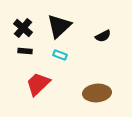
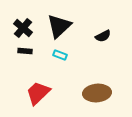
red trapezoid: moved 9 px down
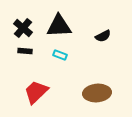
black triangle: rotated 40 degrees clockwise
red trapezoid: moved 2 px left, 1 px up
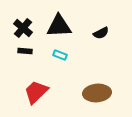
black semicircle: moved 2 px left, 3 px up
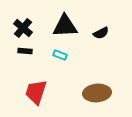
black triangle: moved 6 px right
red trapezoid: rotated 28 degrees counterclockwise
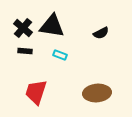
black triangle: moved 13 px left; rotated 12 degrees clockwise
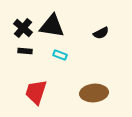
brown ellipse: moved 3 px left
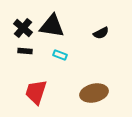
brown ellipse: rotated 8 degrees counterclockwise
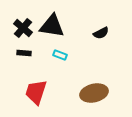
black rectangle: moved 1 px left, 2 px down
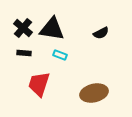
black triangle: moved 3 px down
red trapezoid: moved 3 px right, 8 px up
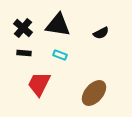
black triangle: moved 6 px right, 4 px up
red trapezoid: rotated 8 degrees clockwise
brown ellipse: rotated 36 degrees counterclockwise
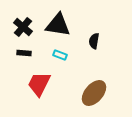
black cross: moved 1 px up
black semicircle: moved 7 px left, 8 px down; rotated 126 degrees clockwise
